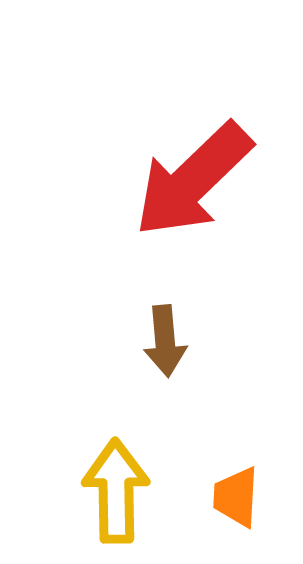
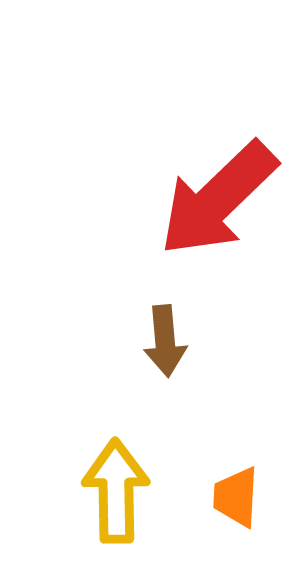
red arrow: moved 25 px right, 19 px down
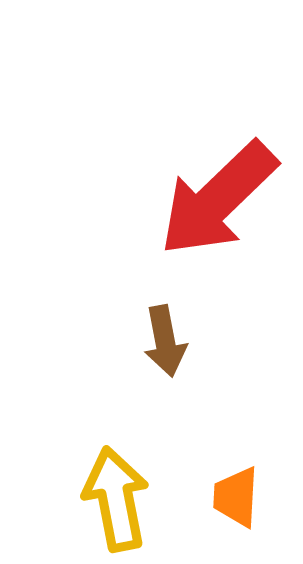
brown arrow: rotated 6 degrees counterclockwise
yellow arrow: moved 8 px down; rotated 10 degrees counterclockwise
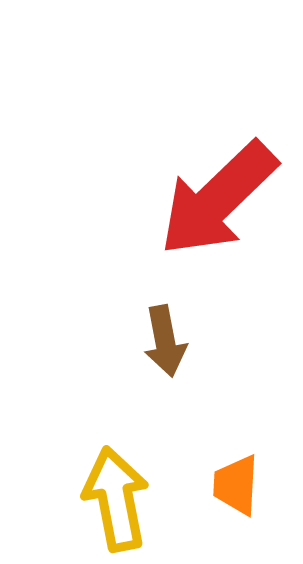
orange trapezoid: moved 12 px up
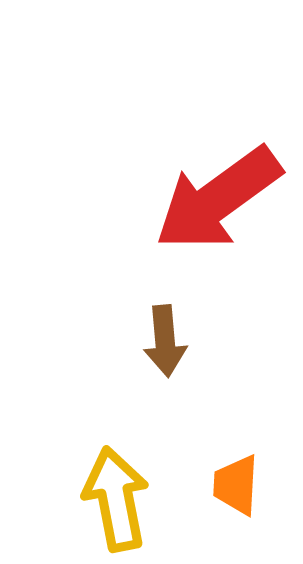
red arrow: rotated 8 degrees clockwise
brown arrow: rotated 6 degrees clockwise
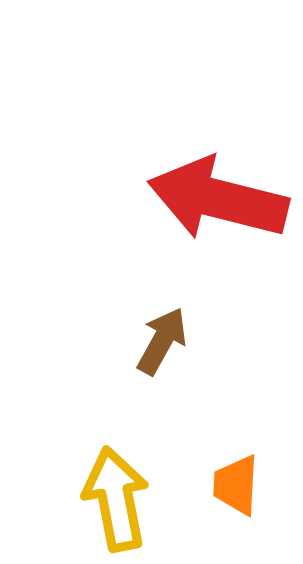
red arrow: rotated 50 degrees clockwise
brown arrow: moved 3 px left; rotated 146 degrees counterclockwise
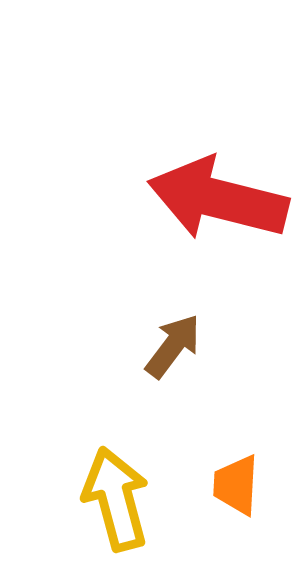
brown arrow: moved 11 px right, 5 px down; rotated 8 degrees clockwise
yellow arrow: rotated 4 degrees counterclockwise
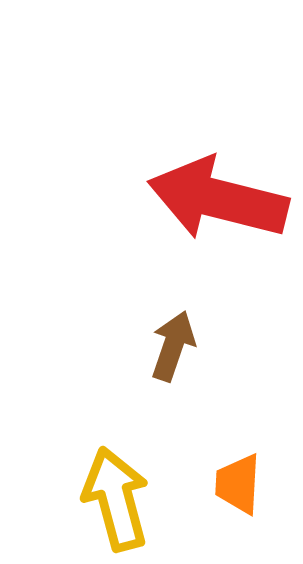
brown arrow: rotated 18 degrees counterclockwise
orange trapezoid: moved 2 px right, 1 px up
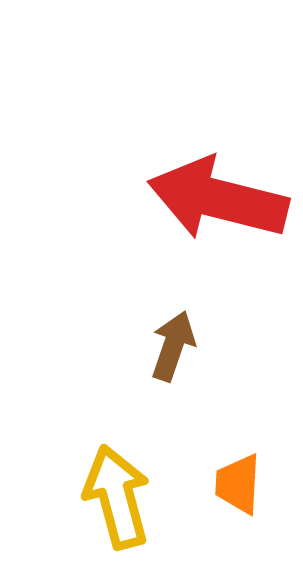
yellow arrow: moved 1 px right, 2 px up
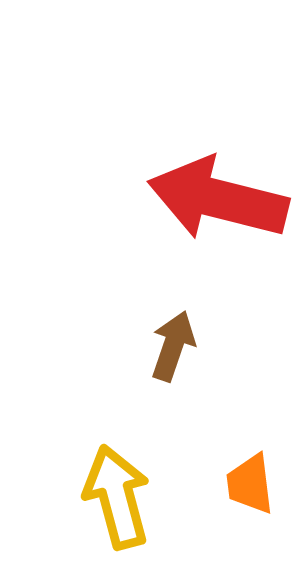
orange trapezoid: moved 12 px right; rotated 10 degrees counterclockwise
